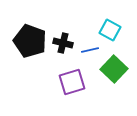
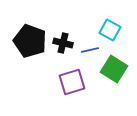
green square: rotated 12 degrees counterclockwise
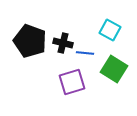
blue line: moved 5 px left, 3 px down; rotated 18 degrees clockwise
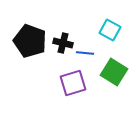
green square: moved 3 px down
purple square: moved 1 px right, 1 px down
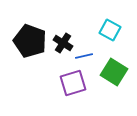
black cross: rotated 18 degrees clockwise
blue line: moved 1 px left, 3 px down; rotated 18 degrees counterclockwise
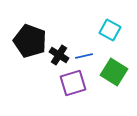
black cross: moved 4 px left, 12 px down
